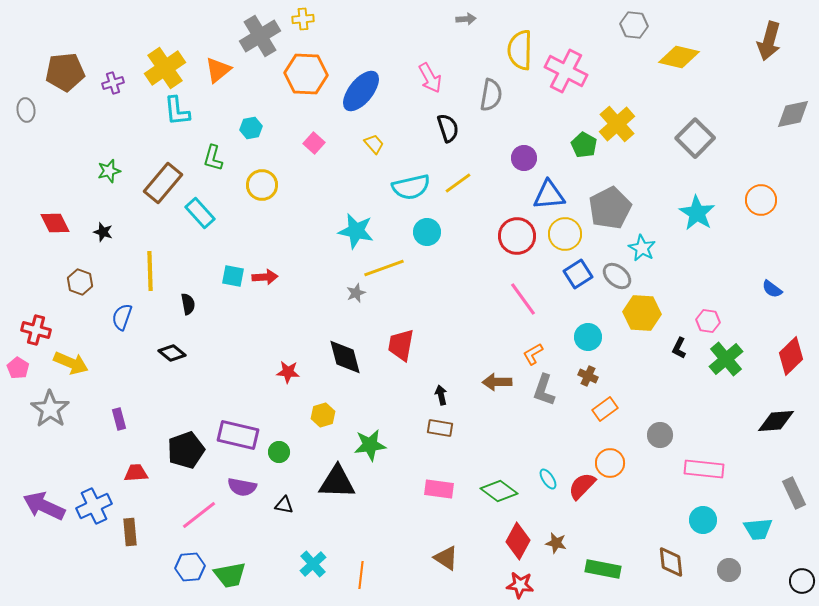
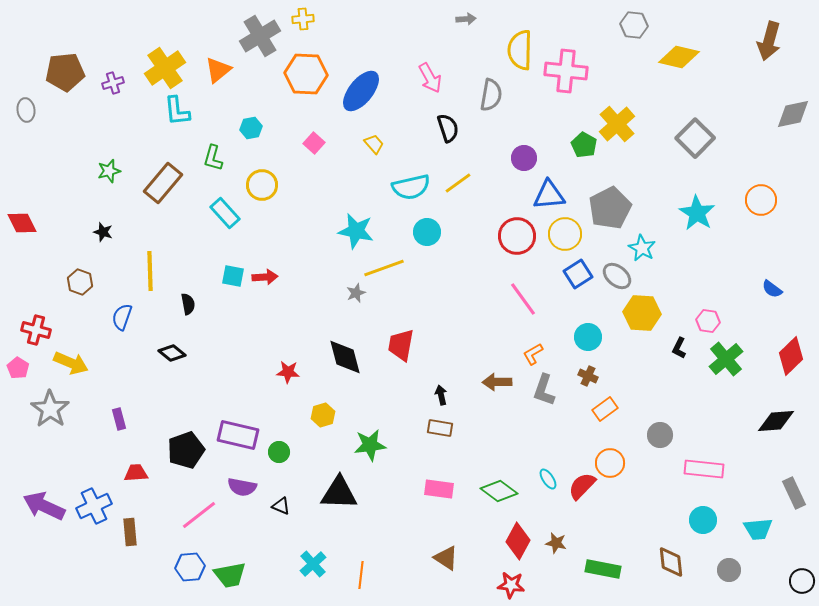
pink cross at (566, 71): rotated 21 degrees counterclockwise
cyan rectangle at (200, 213): moved 25 px right
red diamond at (55, 223): moved 33 px left
black triangle at (337, 482): moved 2 px right, 11 px down
black triangle at (284, 505): moved 3 px left, 1 px down; rotated 12 degrees clockwise
red star at (520, 585): moved 9 px left
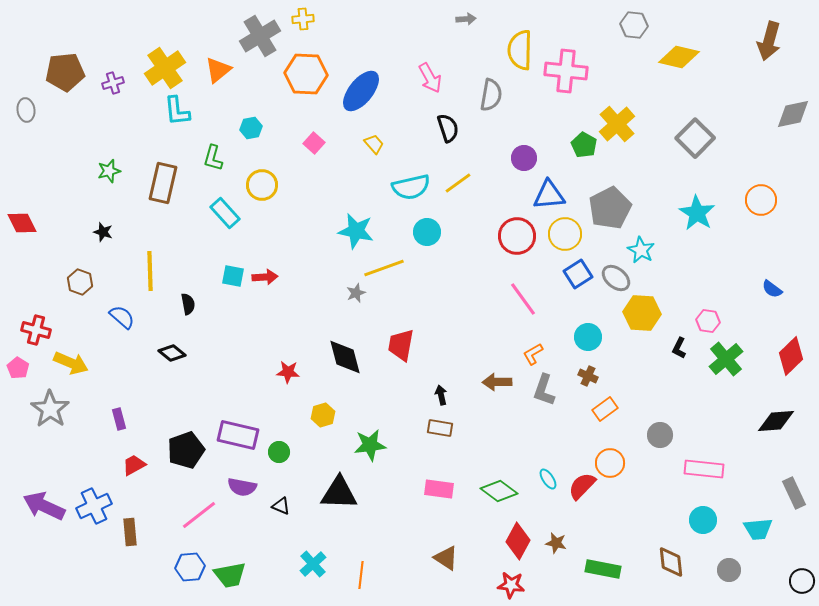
brown rectangle at (163, 183): rotated 27 degrees counterclockwise
cyan star at (642, 248): moved 1 px left, 2 px down
gray ellipse at (617, 276): moved 1 px left, 2 px down
blue semicircle at (122, 317): rotated 112 degrees clockwise
red trapezoid at (136, 473): moved 2 px left, 8 px up; rotated 25 degrees counterclockwise
